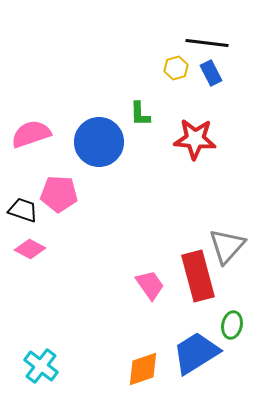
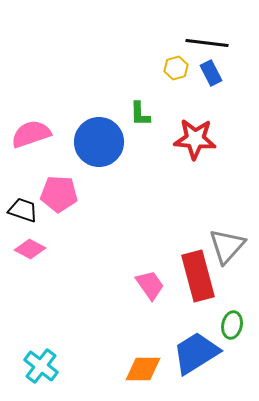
orange diamond: rotated 18 degrees clockwise
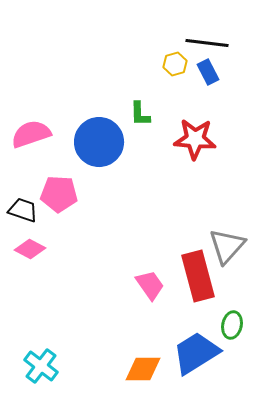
yellow hexagon: moved 1 px left, 4 px up
blue rectangle: moved 3 px left, 1 px up
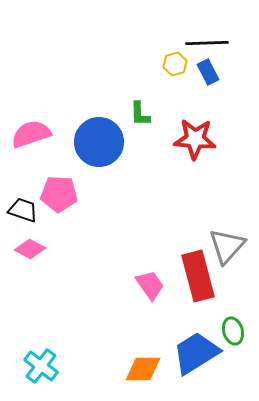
black line: rotated 9 degrees counterclockwise
green ellipse: moved 1 px right, 6 px down; rotated 28 degrees counterclockwise
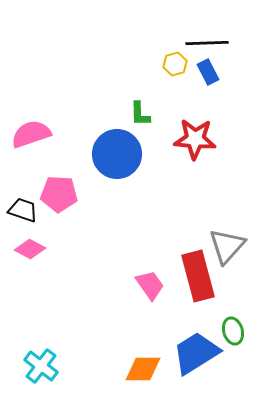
blue circle: moved 18 px right, 12 px down
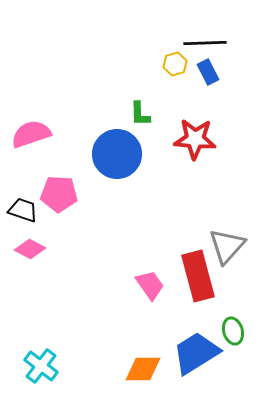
black line: moved 2 px left
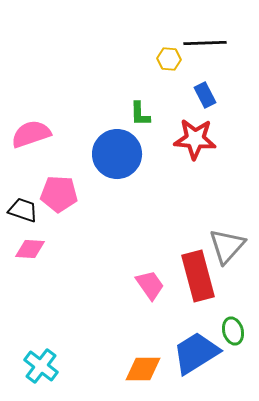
yellow hexagon: moved 6 px left, 5 px up; rotated 20 degrees clockwise
blue rectangle: moved 3 px left, 23 px down
pink diamond: rotated 24 degrees counterclockwise
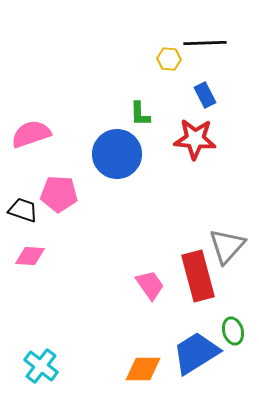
pink diamond: moved 7 px down
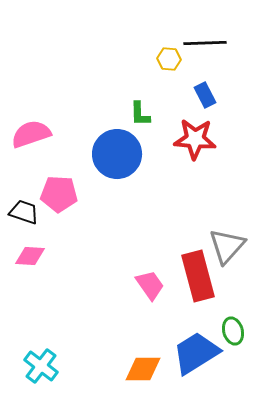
black trapezoid: moved 1 px right, 2 px down
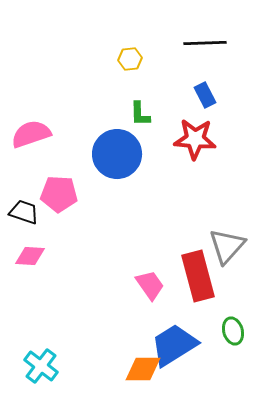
yellow hexagon: moved 39 px left; rotated 10 degrees counterclockwise
blue trapezoid: moved 22 px left, 8 px up
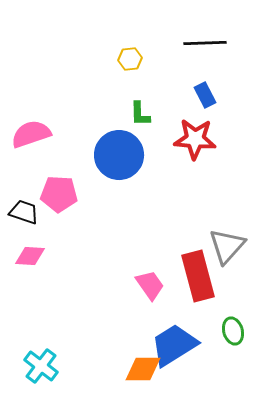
blue circle: moved 2 px right, 1 px down
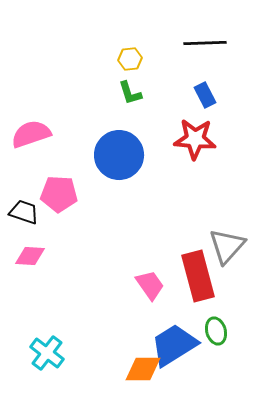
green L-shape: moved 10 px left, 21 px up; rotated 16 degrees counterclockwise
green ellipse: moved 17 px left
cyan cross: moved 6 px right, 13 px up
